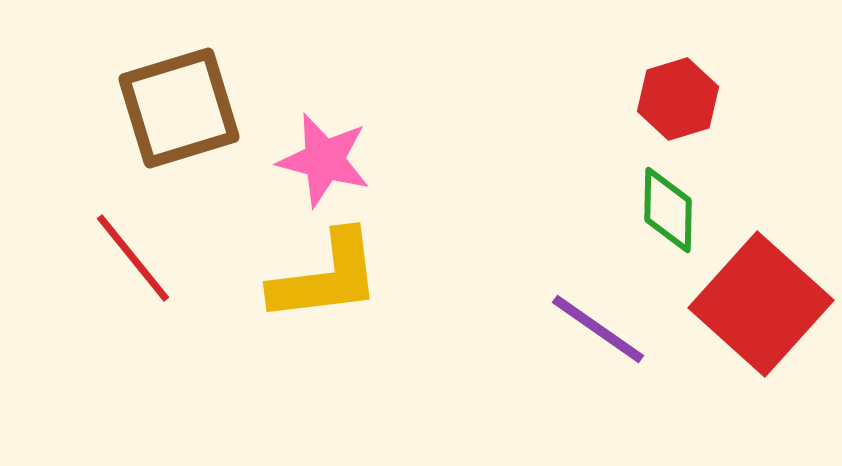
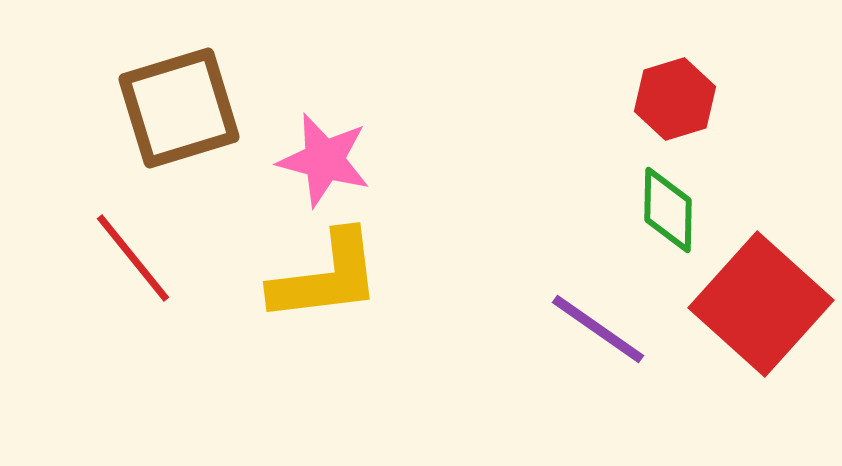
red hexagon: moved 3 px left
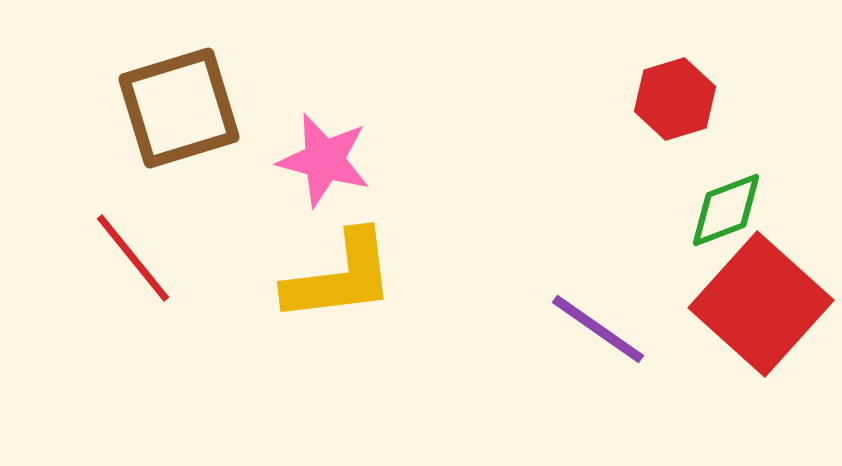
green diamond: moved 58 px right; rotated 68 degrees clockwise
yellow L-shape: moved 14 px right
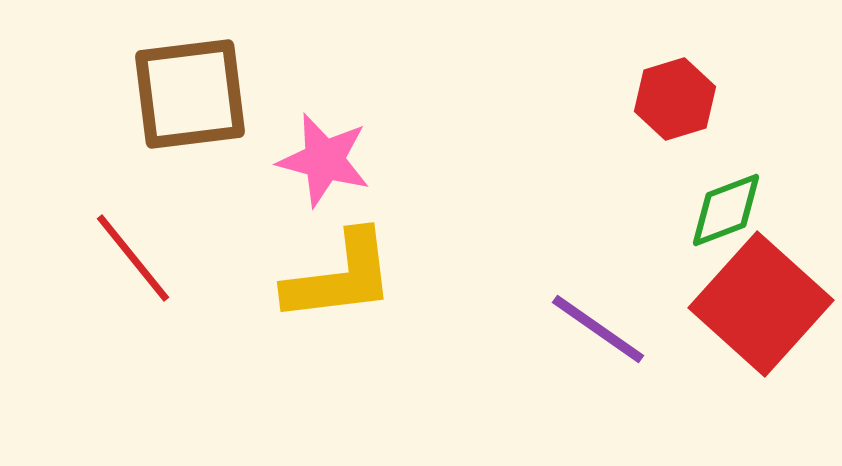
brown square: moved 11 px right, 14 px up; rotated 10 degrees clockwise
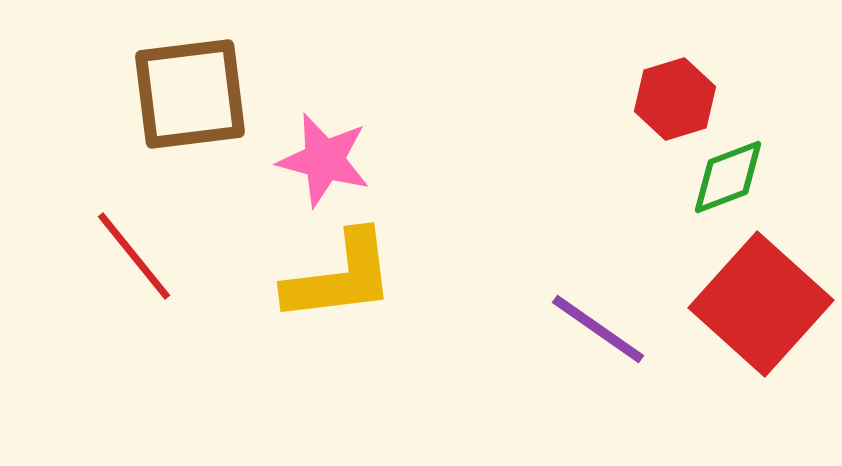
green diamond: moved 2 px right, 33 px up
red line: moved 1 px right, 2 px up
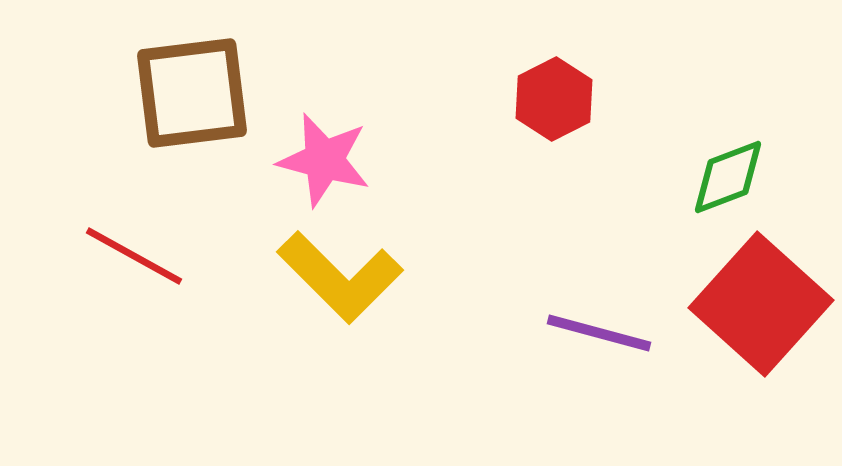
brown square: moved 2 px right, 1 px up
red hexagon: moved 121 px left; rotated 10 degrees counterclockwise
red line: rotated 22 degrees counterclockwise
yellow L-shape: rotated 52 degrees clockwise
purple line: moved 1 px right, 4 px down; rotated 20 degrees counterclockwise
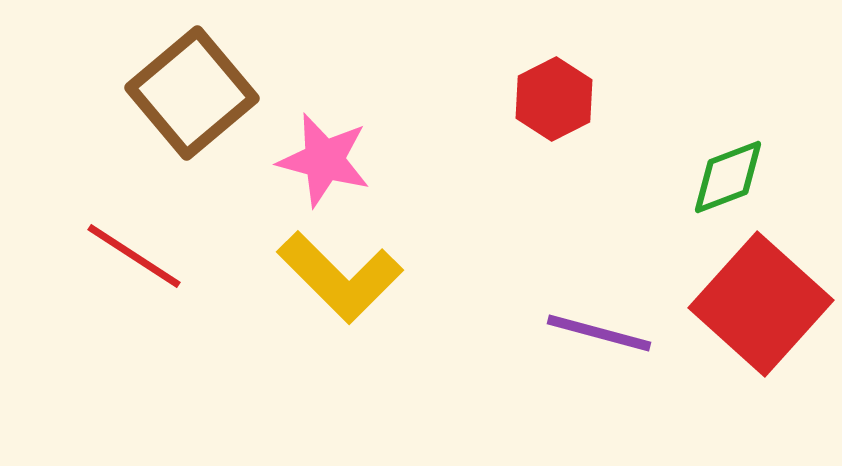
brown square: rotated 33 degrees counterclockwise
red line: rotated 4 degrees clockwise
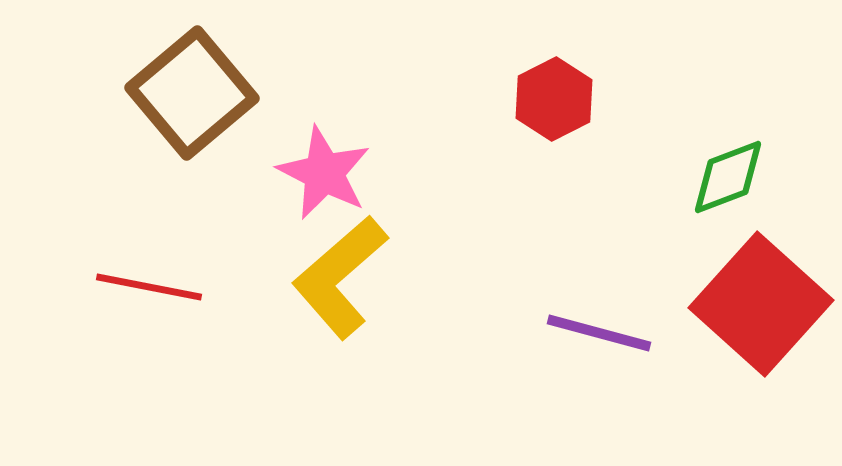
pink star: moved 13 px down; rotated 12 degrees clockwise
red line: moved 15 px right, 31 px down; rotated 22 degrees counterclockwise
yellow L-shape: rotated 94 degrees clockwise
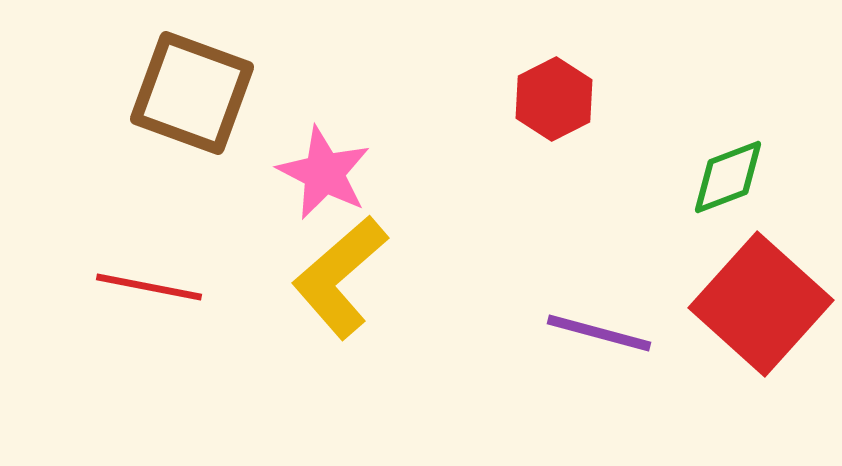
brown square: rotated 30 degrees counterclockwise
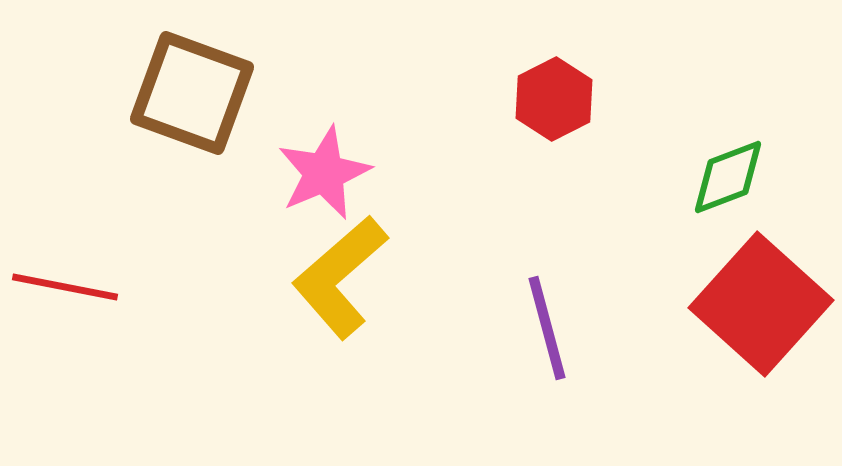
pink star: rotated 22 degrees clockwise
red line: moved 84 px left
purple line: moved 52 px left, 5 px up; rotated 60 degrees clockwise
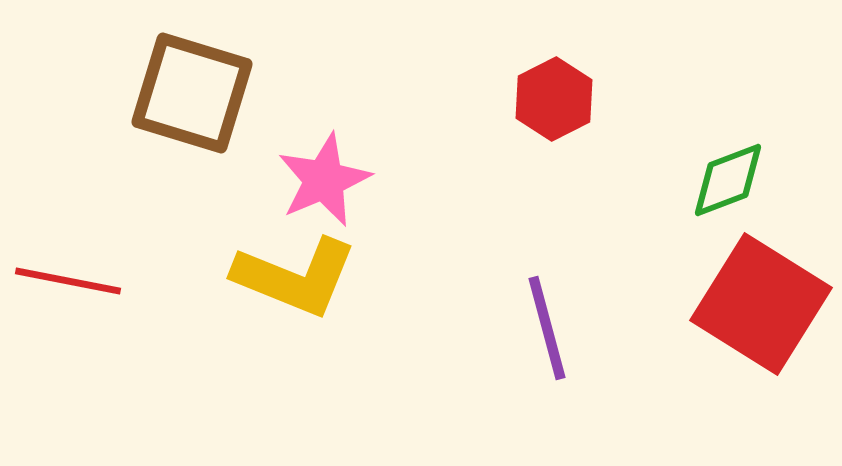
brown square: rotated 3 degrees counterclockwise
pink star: moved 7 px down
green diamond: moved 3 px down
yellow L-shape: moved 45 px left; rotated 117 degrees counterclockwise
red line: moved 3 px right, 6 px up
red square: rotated 10 degrees counterclockwise
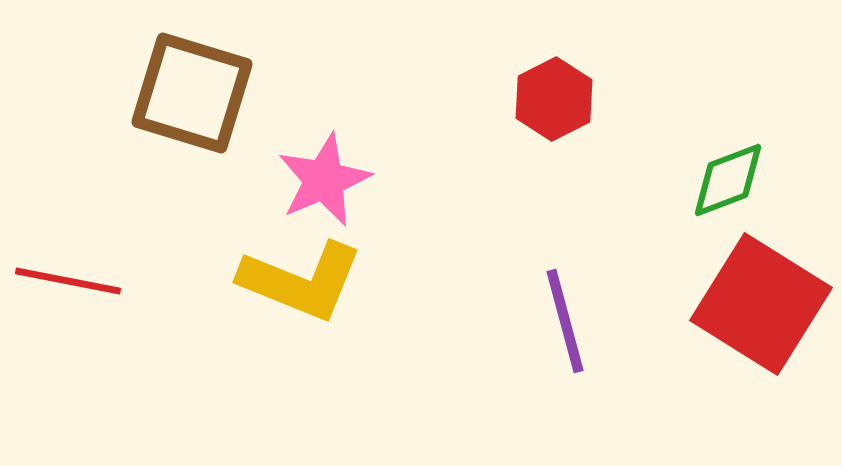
yellow L-shape: moved 6 px right, 4 px down
purple line: moved 18 px right, 7 px up
